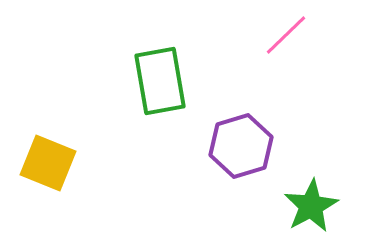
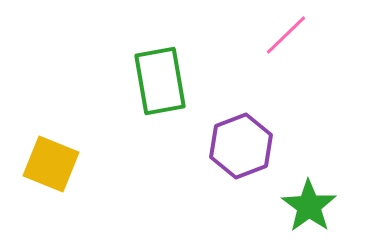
purple hexagon: rotated 4 degrees counterclockwise
yellow square: moved 3 px right, 1 px down
green star: moved 2 px left; rotated 8 degrees counterclockwise
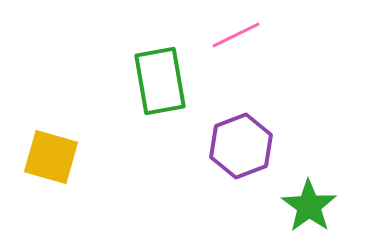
pink line: moved 50 px left; rotated 18 degrees clockwise
yellow square: moved 7 px up; rotated 6 degrees counterclockwise
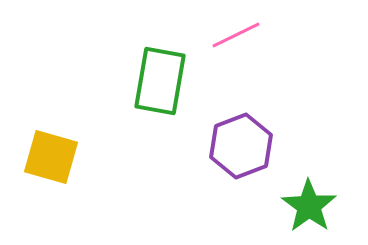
green rectangle: rotated 20 degrees clockwise
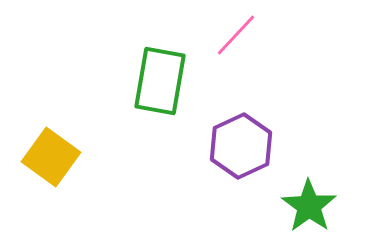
pink line: rotated 21 degrees counterclockwise
purple hexagon: rotated 4 degrees counterclockwise
yellow square: rotated 20 degrees clockwise
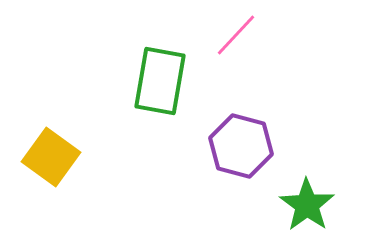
purple hexagon: rotated 20 degrees counterclockwise
green star: moved 2 px left, 1 px up
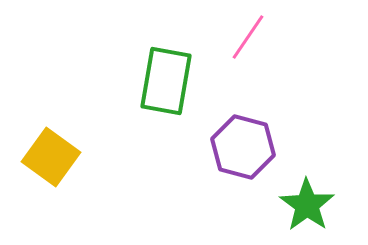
pink line: moved 12 px right, 2 px down; rotated 9 degrees counterclockwise
green rectangle: moved 6 px right
purple hexagon: moved 2 px right, 1 px down
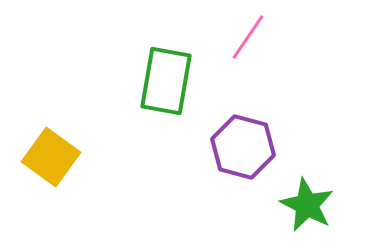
green star: rotated 8 degrees counterclockwise
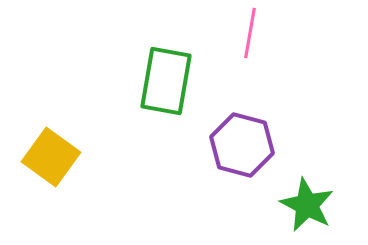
pink line: moved 2 px right, 4 px up; rotated 24 degrees counterclockwise
purple hexagon: moved 1 px left, 2 px up
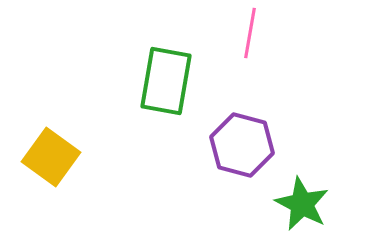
green star: moved 5 px left, 1 px up
